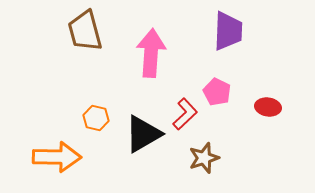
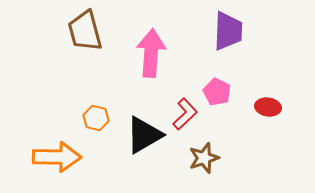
black triangle: moved 1 px right, 1 px down
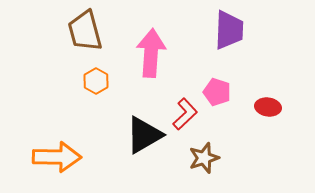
purple trapezoid: moved 1 px right, 1 px up
pink pentagon: rotated 8 degrees counterclockwise
orange hexagon: moved 37 px up; rotated 15 degrees clockwise
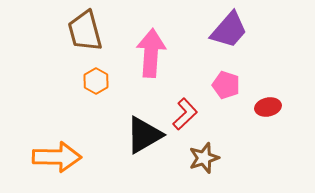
purple trapezoid: rotated 39 degrees clockwise
pink pentagon: moved 9 px right, 7 px up
red ellipse: rotated 20 degrees counterclockwise
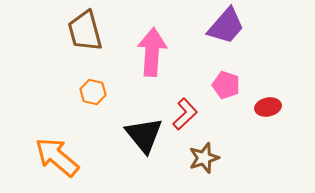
purple trapezoid: moved 3 px left, 4 px up
pink arrow: moved 1 px right, 1 px up
orange hexagon: moved 3 px left, 11 px down; rotated 15 degrees counterclockwise
black triangle: rotated 39 degrees counterclockwise
orange arrow: rotated 141 degrees counterclockwise
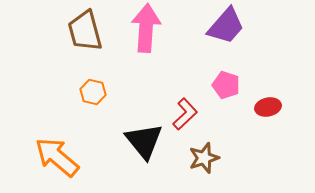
pink arrow: moved 6 px left, 24 px up
black triangle: moved 6 px down
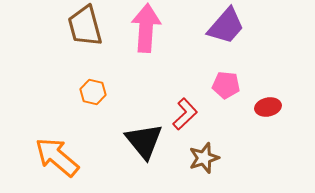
brown trapezoid: moved 5 px up
pink pentagon: rotated 12 degrees counterclockwise
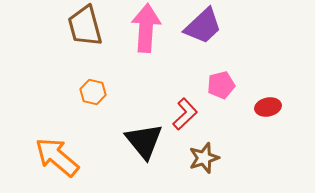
purple trapezoid: moved 23 px left; rotated 6 degrees clockwise
pink pentagon: moved 5 px left; rotated 20 degrees counterclockwise
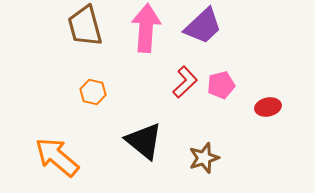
red L-shape: moved 32 px up
black triangle: rotated 12 degrees counterclockwise
